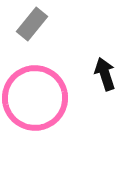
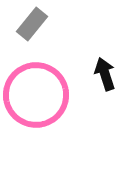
pink circle: moved 1 px right, 3 px up
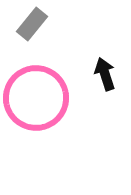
pink circle: moved 3 px down
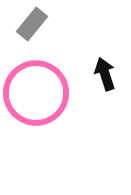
pink circle: moved 5 px up
